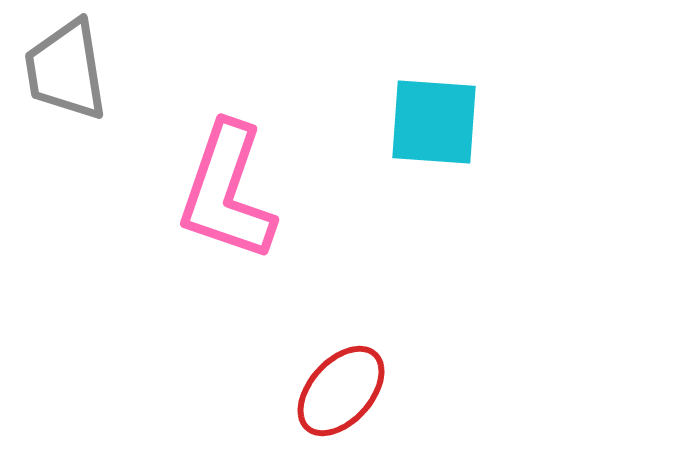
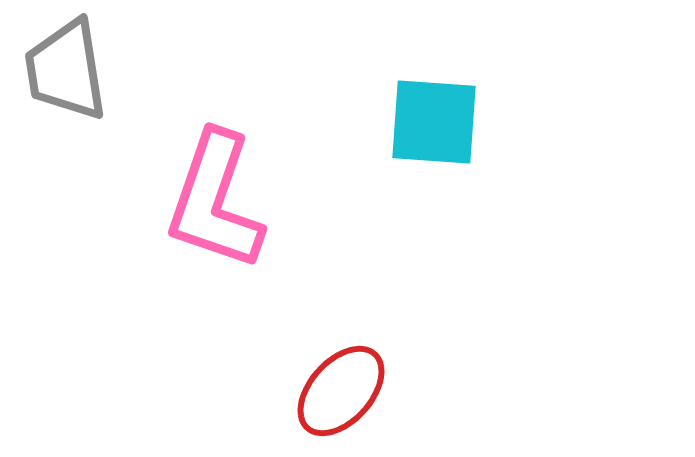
pink L-shape: moved 12 px left, 9 px down
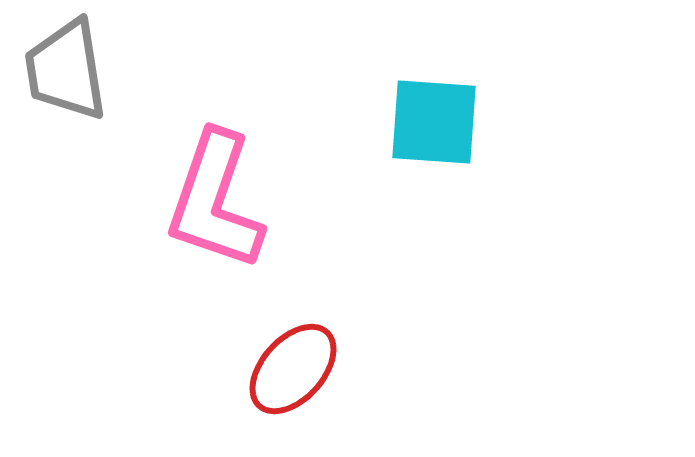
red ellipse: moved 48 px left, 22 px up
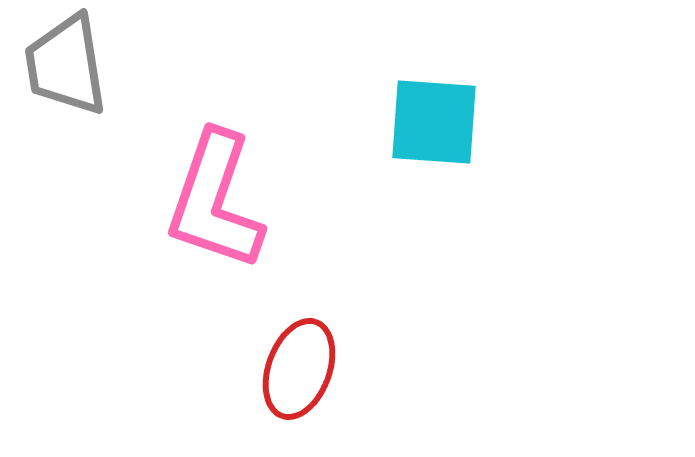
gray trapezoid: moved 5 px up
red ellipse: moved 6 px right; rotated 22 degrees counterclockwise
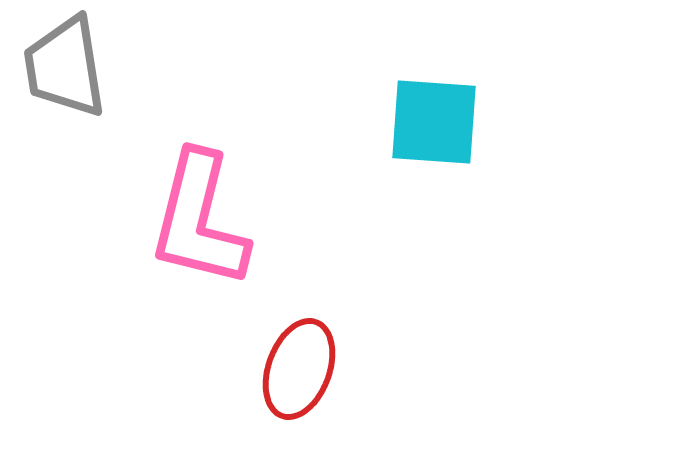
gray trapezoid: moved 1 px left, 2 px down
pink L-shape: moved 16 px left, 19 px down; rotated 5 degrees counterclockwise
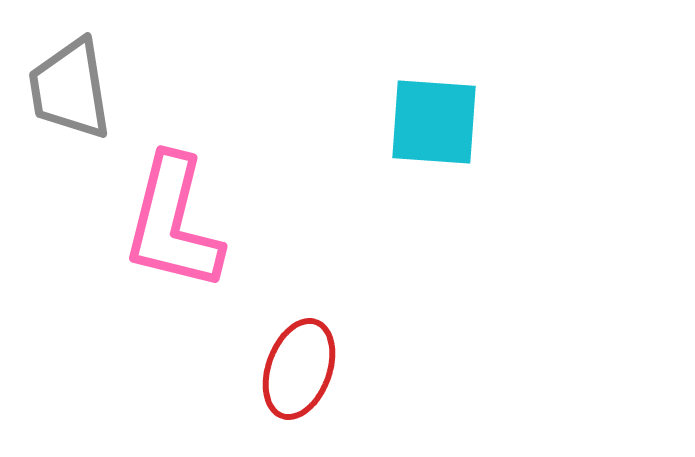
gray trapezoid: moved 5 px right, 22 px down
pink L-shape: moved 26 px left, 3 px down
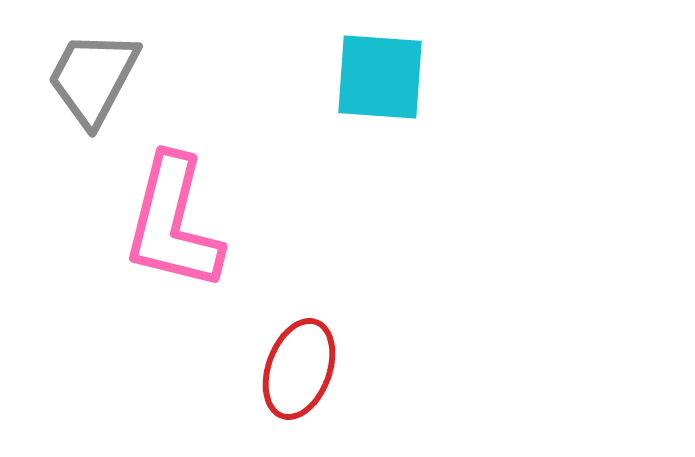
gray trapezoid: moved 23 px right, 11 px up; rotated 37 degrees clockwise
cyan square: moved 54 px left, 45 px up
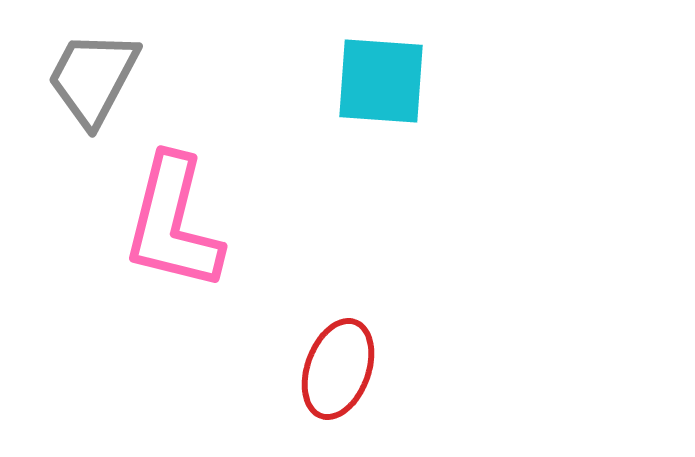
cyan square: moved 1 px right, 4 px down
red ellipse: moved 39 px right
